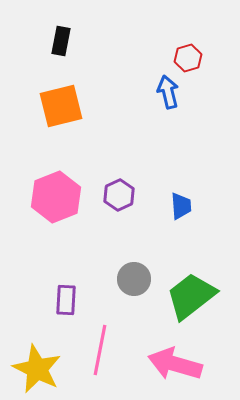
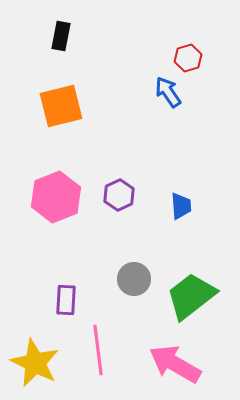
black rectangle: moved 5 px up
blue arrow: rotated 20 degrees counterclockwise
pink line: moved 2 px left; rotated 18 degrees counterclockwise
pink arrow: rotated 14 degrees clockwise
yellow star: moved 2 px left, 6 px up
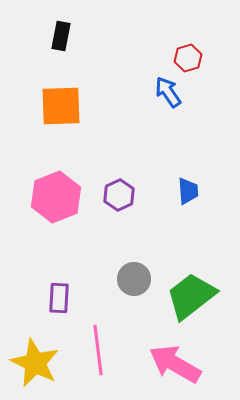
orange square: rotated 12 degrees clockwise
blue trapezoid: moved 7 px right, 15 px up
purple rectangle: moved 7 px left, 2 px up
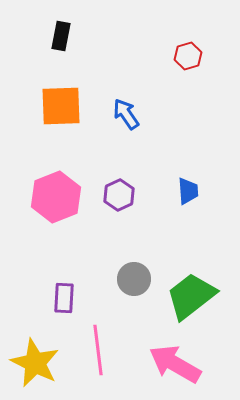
red hexagon: moved 2 px up
blue arrow: moved 42 px left, 22 px down
purple rectangle: moved 5 px right
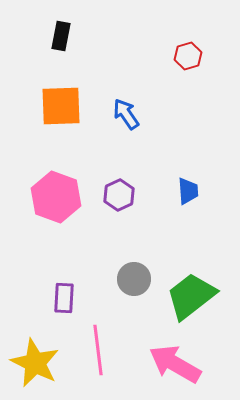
pink hexagon: rotated 18 degrees counterclockwise
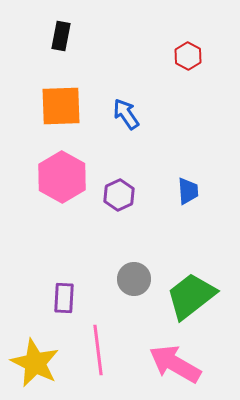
red hexagon: rotated 16 degrees counterclockwise
pink hexagon: moved 6 px right, 20 px up; rotated 9 degrees clockwise
